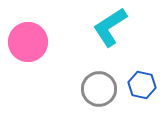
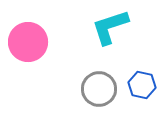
cyan L-shape: rotated 15 degrees clockwise
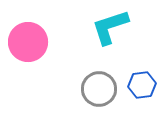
blue hexagon: rotated 20 degrees counterclockwise
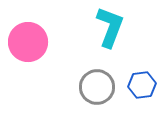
cyan L-shape: rotated 129 degrees clockwise
gray circle: moved 2 px left, 2 px up
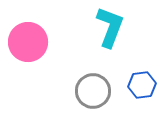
gray circle: moved 4 px left, 4 px down
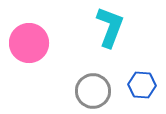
pink circle: moved 1 px right, 1 px down
blue hexagon: rotated 12 degrees clockwise
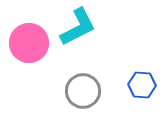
cyan L-shape: moved 32 px left; rotated 42 degrees clockwise
gray circle: moved 10 px left
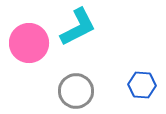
gray circle: moved 7 px left
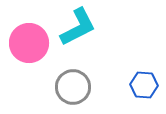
blue hexagon: moved 2 px right
gray circle: moved 3 px left, 4 px up
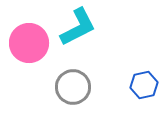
blue hexagon: rotated 16 degrees counterclockwise
